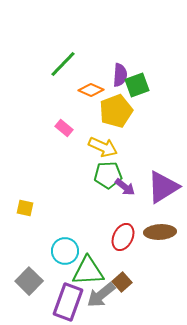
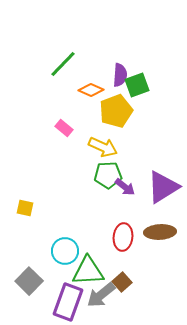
red ellipse: rotated 20 degrees counterclockwise
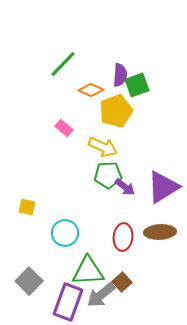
yellow square: moved 2 px right, 1 px up
cyan circle: moved 18 px up
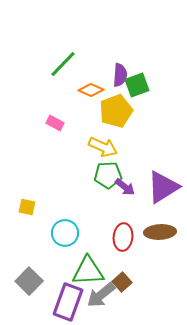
pink rectangle: moved 9 px left, 5 px up; rotated 12 degrees counterclockwise
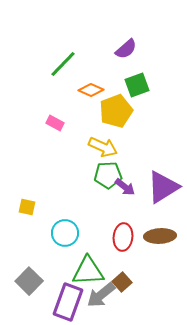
purple semicircle: moved 6 px right, 26 px up; rotated 45 degrees clockwise
brown ellipse: moved 4 px down
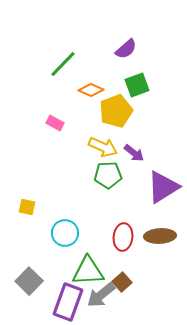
purple arrow: moved 9 px right, 34 px up
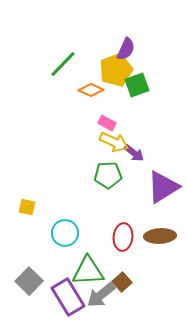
purple semicircle: rotated 25 degrees counterclockwise
yellow pentagon: moved 41 px up
pink rectangle: moved 52 px right
yellow arrow: moved 11 px right, 5 px up
purple rectangle: moved 5 px up; rotated 51 degrees counterclockwise
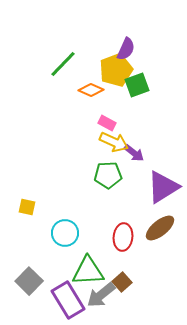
brown ellipse: moved 8 px up; rotated 36 degrees counterclockwise
purple rectangle: moved 3 px down
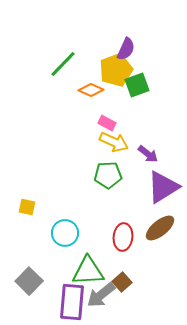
purple arrow: moved 14 px right, 1 px down
purple rectangle: moved 4 px right, 2 px down; rotated 36 degrees clockwise
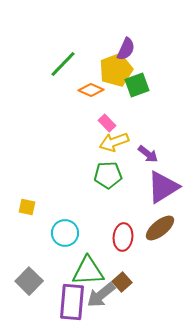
pink rectangle: rotated 18 degrees clockwise
yellow arrow: rotated 136 degrees clockwise
